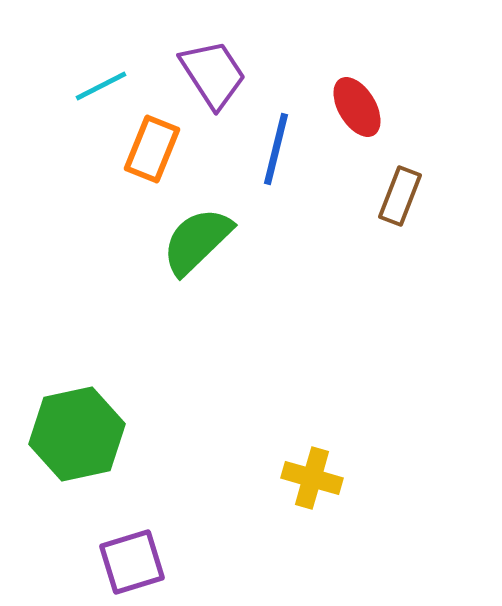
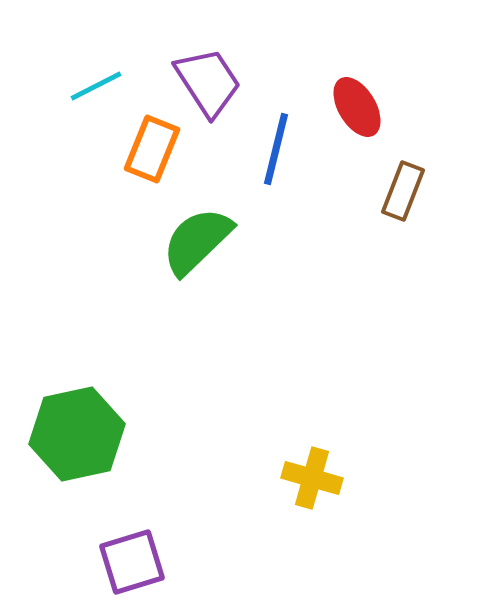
purple trapezoid: moved 5 px left, 8 px down
cyan line: moved 5 px left
brown rectangle: moved 3 px right, 5 px up
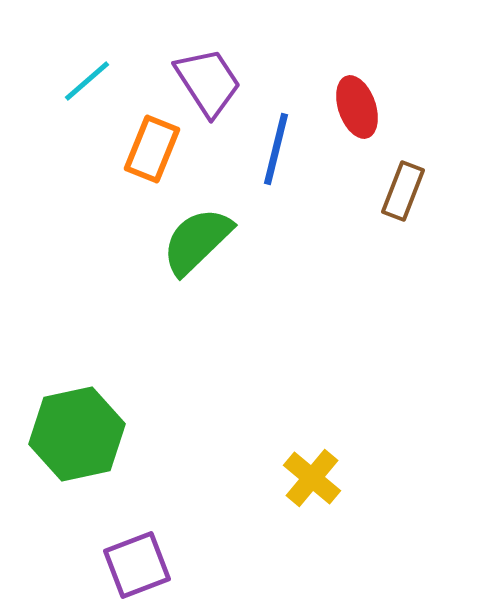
cyan line: moved 9 px left, 5 px up; rotated 14 degrees counterclockwise
red ellipse: rotated 12 degrees clockwise
yellow cross: rotated 24 degrees clockwise
purple square: moved 5 px right, 3 px down; rotated 4 degrees counterclockwise
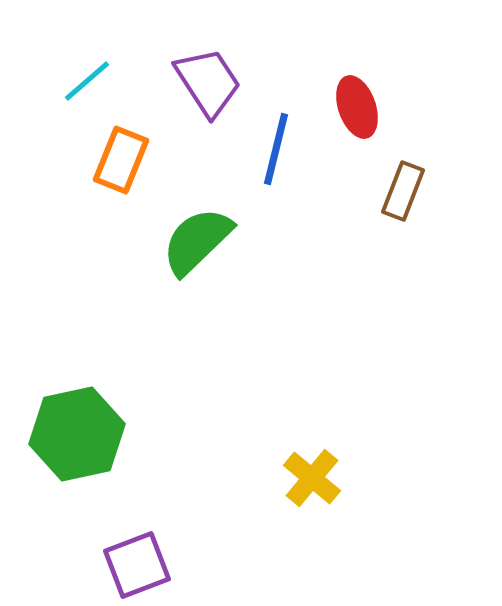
orange rectangle: moved 31 px left, 11 px down
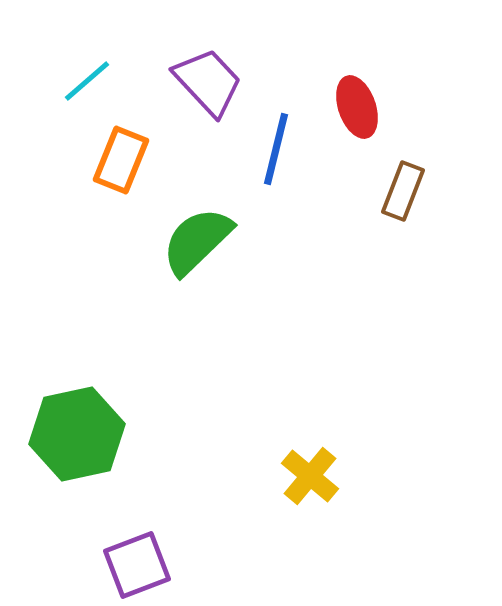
purple trapezoid: rotated 10 degrees counterclockwise
yellow cross: moved 2 px left, 2 px up
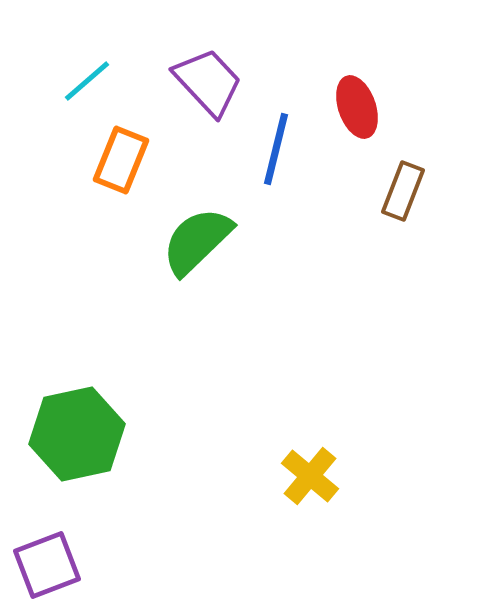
purple square: moved 90 px left
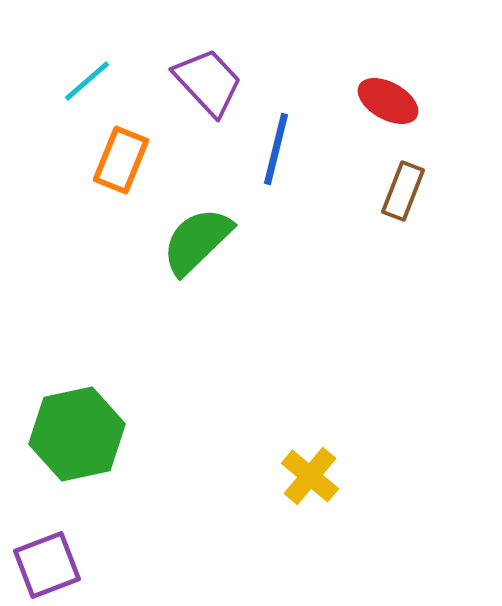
red ellipse: moved 31 px right, 6 px up; rotated 42 degrees counterclockwise
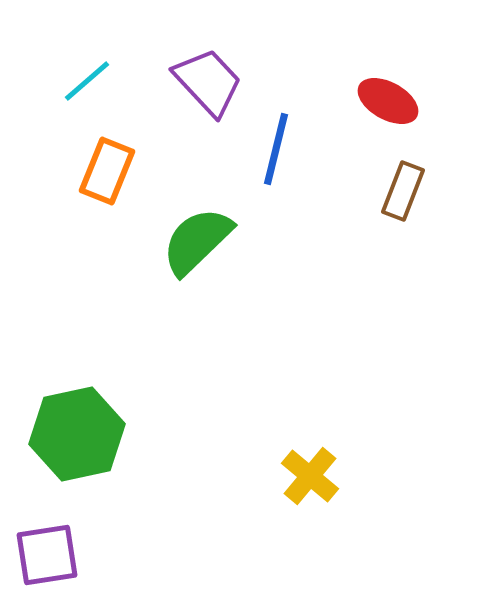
orange rectangle: moved 14 px left, 11 px down
purple square: moved 10 px up; rotated 12 degrees clockwise
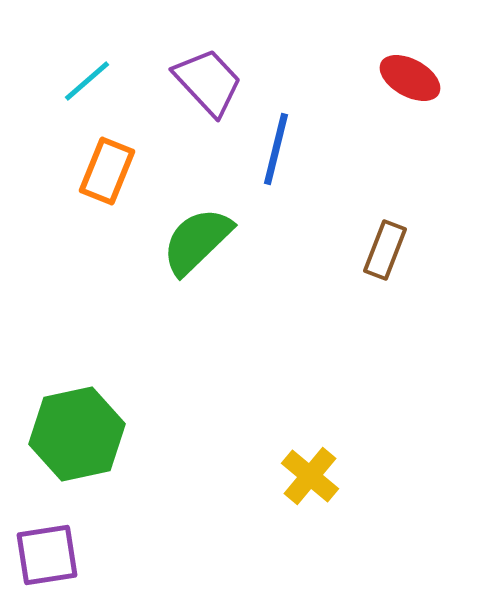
red ellipse: moved 22 px right, 23 px up
brown rectangle: moved 18 px left, 59 px down
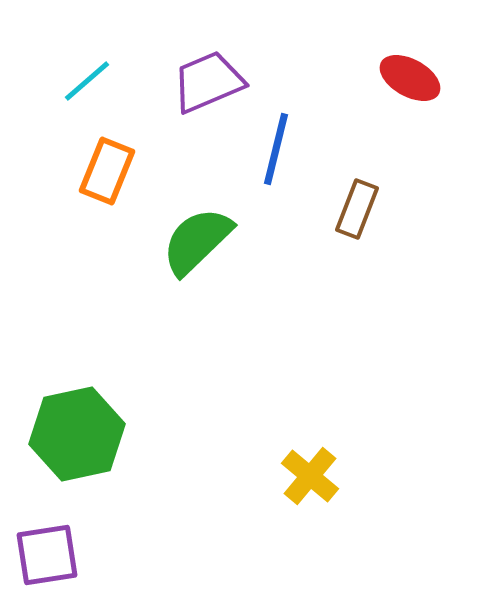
purple trapezoid: rotated 70 degrees counterclockwise
brown rectangle: moved 28 px left, 41 px up
